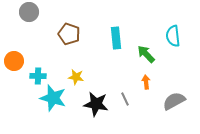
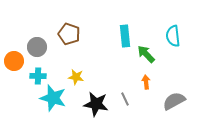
gray circle: moved 8 px right, 35 px down
cyan rectangle: moved 9 px right, 2 px up
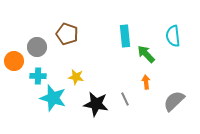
brown pentagon: moved 2 px left
gray semicircle: rotated 15 degrees counterclockwise
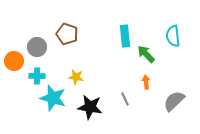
cyan cross: moved 1 px left
black star: moved 6 px left, 3 px down
